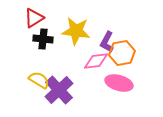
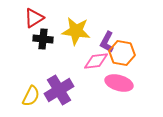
orange hexagon: rotated 20 degrees clockwise
yellow semicircle: moved 8 px left, 16 px down; rotated 85 degrees clockwise
purple cross: rotated 12 degrees clockwise
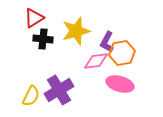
yellow star: rotated 24 degrees counterclockwise
orange hexagon: rotated 20 degrees counterclockwise
pink ellipse: moved 1 px right, 1 px down
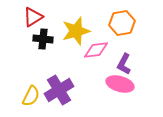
red triangle: moved 1 px left, 1 px up
purple L-shape: moved 17 px right, 22 px down
orange hexagon: moved 30 px up
pink diamond: moved 11 px up
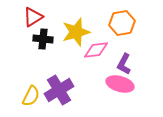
yellow star: moved 1 px down
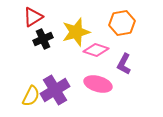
black cross: rotated 30 degrees counterclockwise
pink diamond: rotated 25 degrees clockwise
pink ellipse: moved 22 px left
purple cross: moved 4 px left
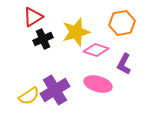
yellow semicircle: moved 2 px left; rotated 30 degrees clockwise
